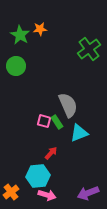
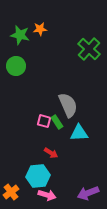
green star: rotated 18 degrees counterclockwise
green cross: rotated 10 degrees counterclockwise
cyan triangle: rotated 18 degrees clockwise
red arrow: rotated 80 degrees clockwise
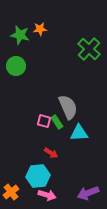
gray semicircle: moved 2 px down
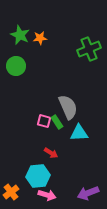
orange star: moved 9 px down
green star: rotated 12 degrees clockwise
green cross: rotated 25 degrees clockwise
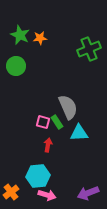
pink square: moved 1 px left, 1 px down
red arrow: moved 3 px left, 8 px up; rotated 112 degrees counterclockwise
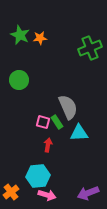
green cross: moved 1 px right, 1 px up
green circle: moved 3 px right, 14 px down
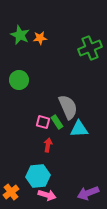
cyan triangle: moved 4 px up
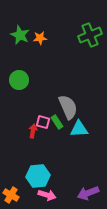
green cross: moved 13 px up
red arrow: moved 15 px left, 14 px up
orange cross: moved 3 px down; rotated 21 degrees counterclockwise
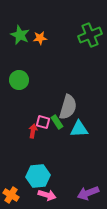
gray semicircle: rotated 40 degrees clockwise
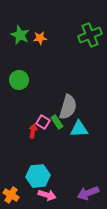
pink square: rotated 16 degrees clockwise
